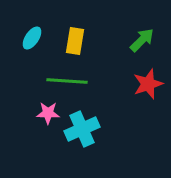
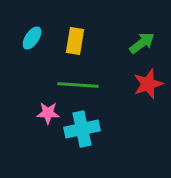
green arrow: moved 3 px down; rotated 8 degrees clockwise
green line: moved 11 px right, 4 px down
cyan cross: rotated 12 degrees clockwise
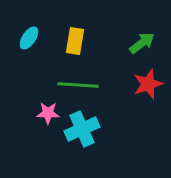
cyan ellipse: moved 3 px left
cyan cross: rotated 12 degrees counterclockwise
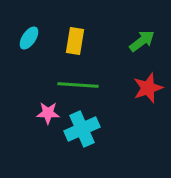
green arrow: moved 2 px up
red star: moved 4 px down
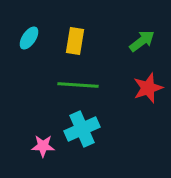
pink star: moved 5 px left, 33 px down
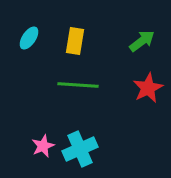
red star: rotated 8 degrees counterclockwise
cyan cross: moved 2 px left, 20 px down
pink star: rotated 25 degrees counterclockwise
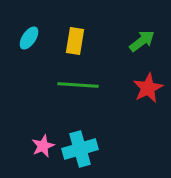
cyan cross: rotated 8 degrees clockwise
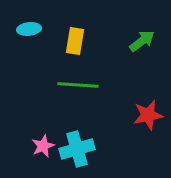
cyan ellipse: moved 9 px up; rotated 50 degrees clockwise
red star: moved 27 px down; rotated 16 degrees clockwise
cyan cross: moved 3 px left
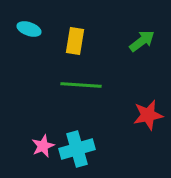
cyan ellipse: rotated 25 degrees clockwise
green line: moved 3 px right
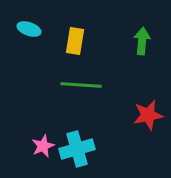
green arrow: rotated 48 degrees counterclockwise
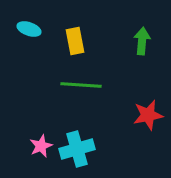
yellow rectangle: rotated 20 degrees counterclockwise
pink star: moved 2 px left
